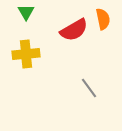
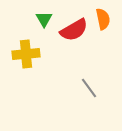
green triangle: moved 18 px right, 7 px down
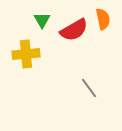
green triangle: moved 2 px left, 1 px down
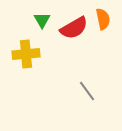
red semicircle: moved 2 px up
gray line: moved 2 px left, 3 px down
